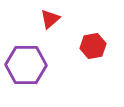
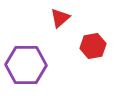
red triangle: moved 10 px right, 1 px up
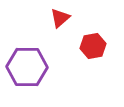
purple hexagon: moved 1 px right, 2 px down
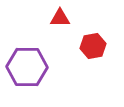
red triangle: rotated 40 degrees clockwise
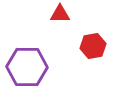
red triangle: moved 4 px up
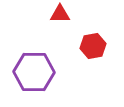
purple hexagon: moved 7 px right, 5 px down
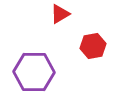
red triangle: rotated 30 degrees counterclockwise
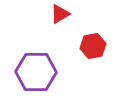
purple hexagon: moved 2 px right
